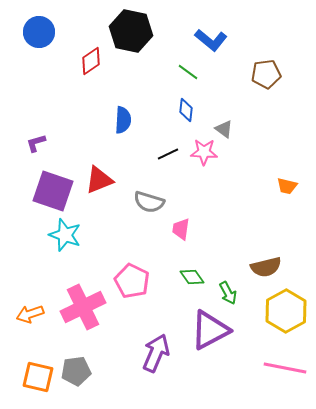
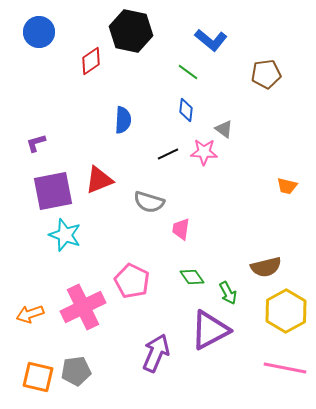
purple square: rotated 30 degrees counterclockwise
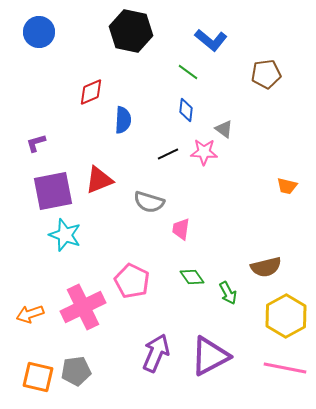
red diamond: moved 31 px down; rotated 12 degrees clockwise
yellow hexagon: moved 5 px down
purple triangle: moved 26 px down
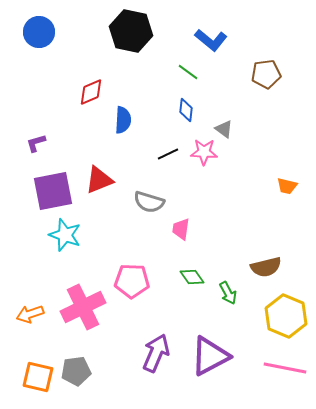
pink pentagon: rotated 24 degrees counterclockwise
yellow hexagon: rotated 9 degrees counterclockwise
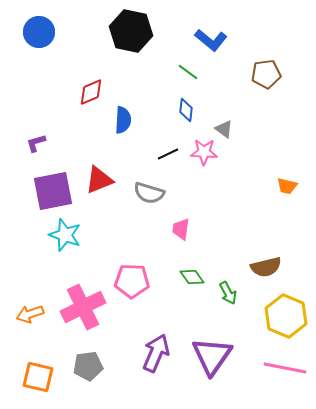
gray semicircle: moved 9 px up
purple triangle: moved 2 px right; rotated 27 degrees counterclockwise
gray pentagon: moved 12 px right, 5 px up
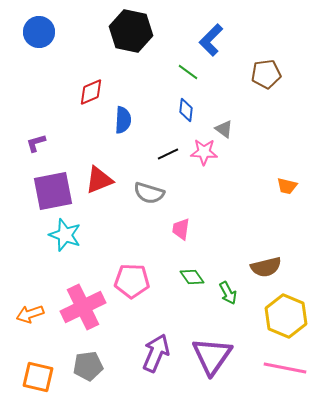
blue L-shape: rotated 96 degrees clockwise
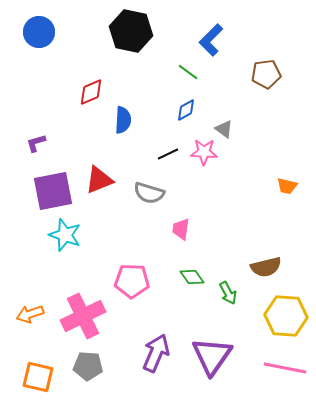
blue diamond: rotated 55 degrees clockwise
pink cross: moved 9 px down
yellow hexagon: rotated 18 degrees counterclockwise
gray pentagon: rotated 12 degrees clockwise
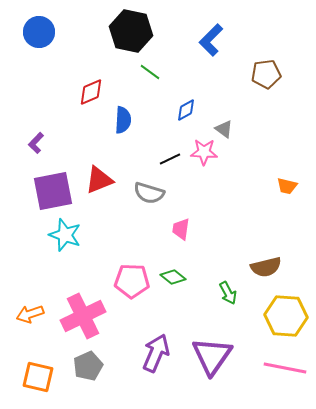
green line: moved 38 px left
purple L-shape: rotated 30 degrees counterclockwise
black line: moved 2 px right, 5 px down
green diamond: moved 19 px left; rotated 15 degrees counterclockwise
gray pentagon: rotated 28 degrees counterclockwise
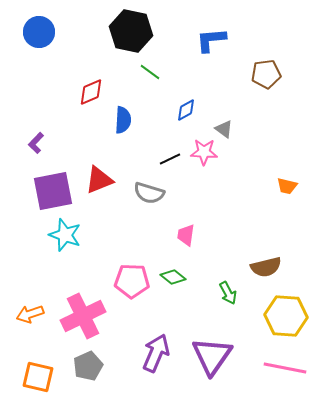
blue L-shape: rotated 40 degrees clockwise
pink trapezoid: moved 5 px right, 6 px down
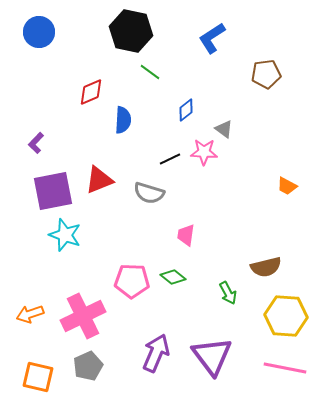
blue L-shape: moved 1 px right, 2 px up; rotated 28 degrees counterclockwise
blue diamond: rotated 10 degrees counterclockwise
orange trapezoid: rotated 15 degrees clockwise
purple triangle: rotated 12 degrees counterclockwise
